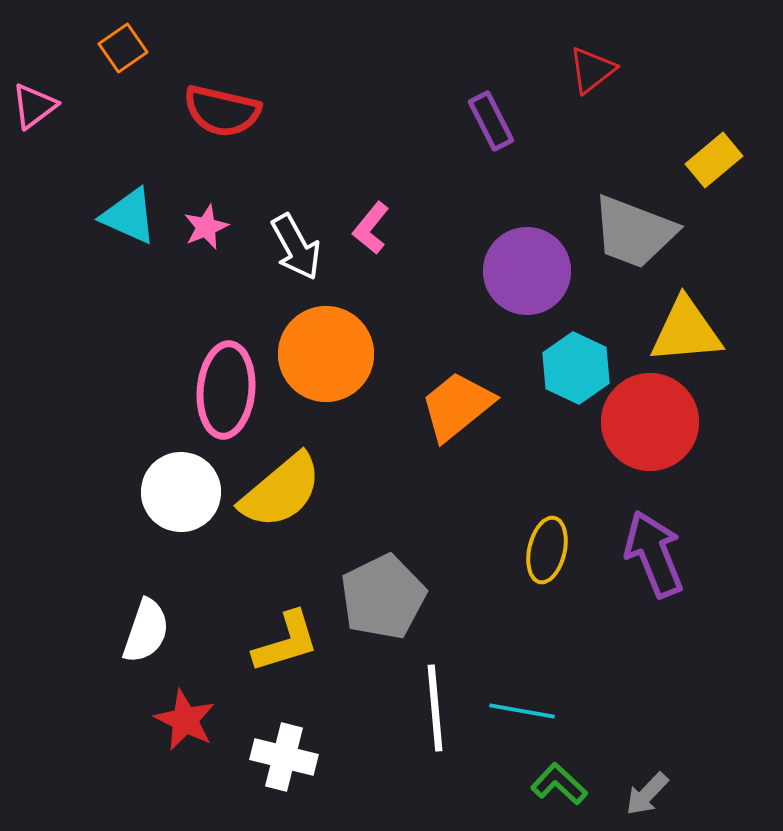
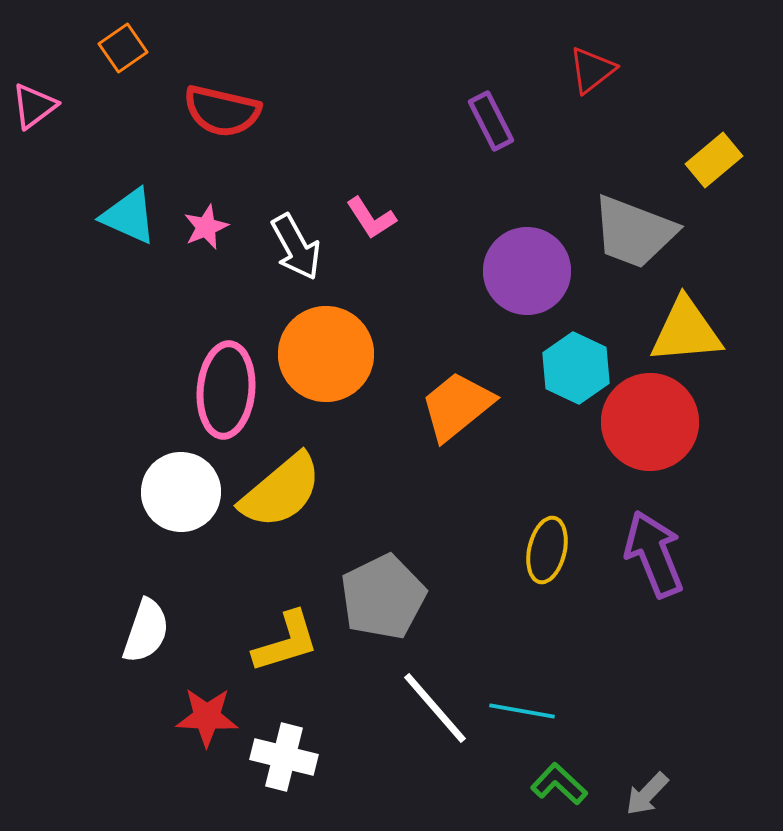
pink L-shape: moved 10 px up; rotated 72 degrees counterclockwise
white line: rotated 36 degrees counterclockwise
red star: moved 22 px right, 3 px up; rotated 24 degrees counterclockwise
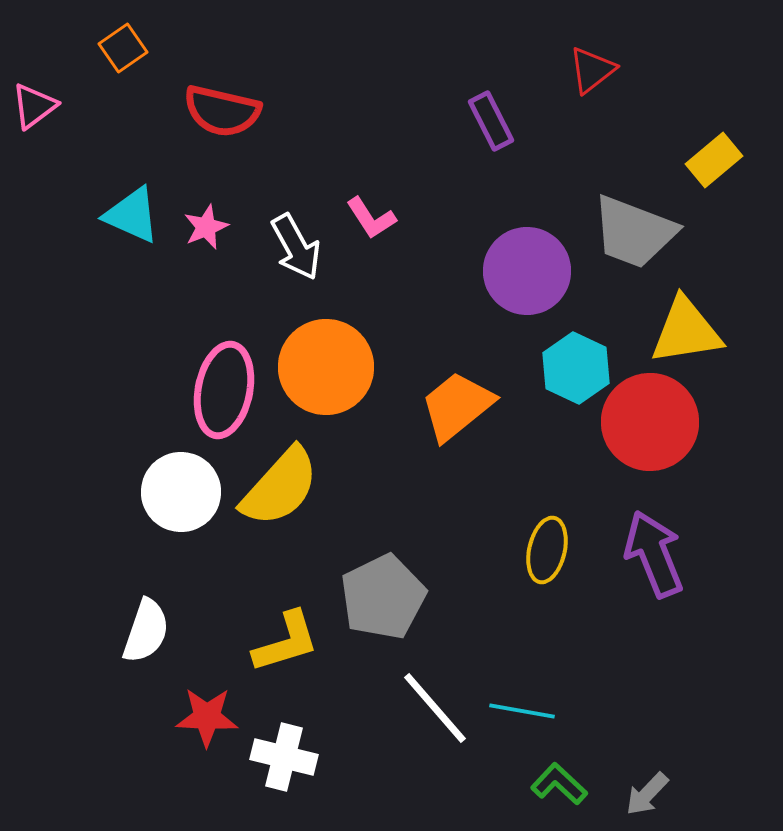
cyan triangle: moved 3 px right, 1 px up
yellow triangle: rotated 4 degrees counterclockwise
orange circle: moved 13 px down
pink ellipse: moved 2 px left; rotated 6 degrees clockwise
yellow semicircle: moved 1 px left, 4 px up; rotated 8 degrees counterclockwise
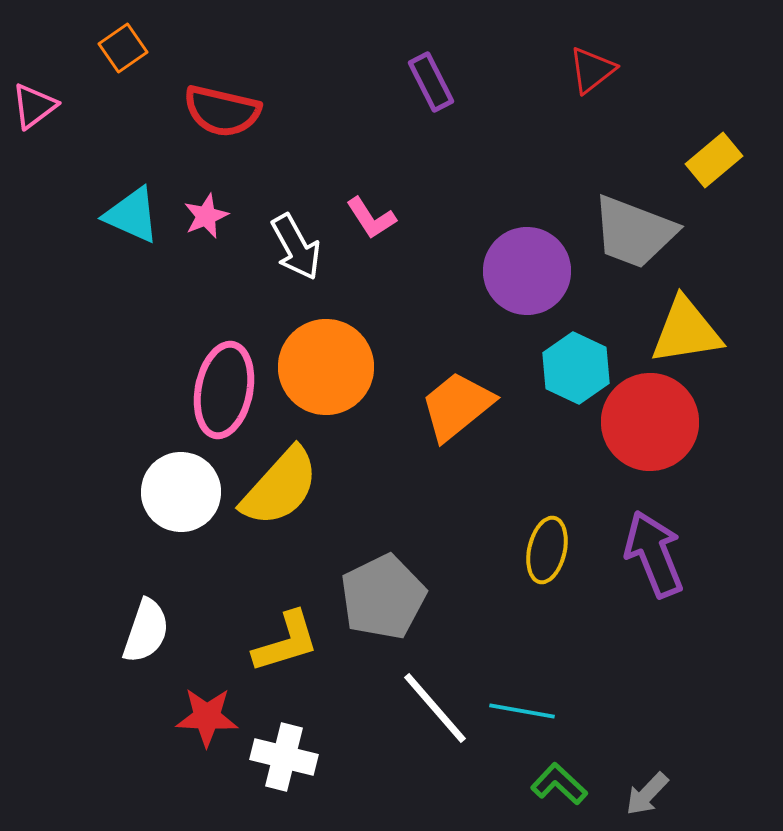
purple rectangle: moved 60 px left, 39 px up
pink star: moved 11 px up
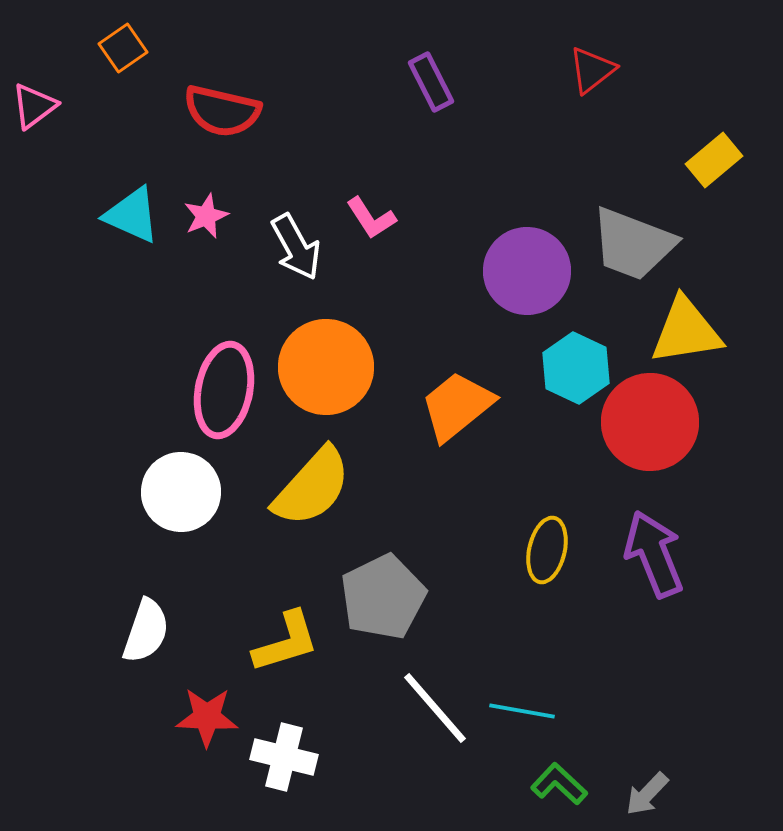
gray trapezoid: moved 1 px left, 12 px down
yellow semicircle: moved 32 px right
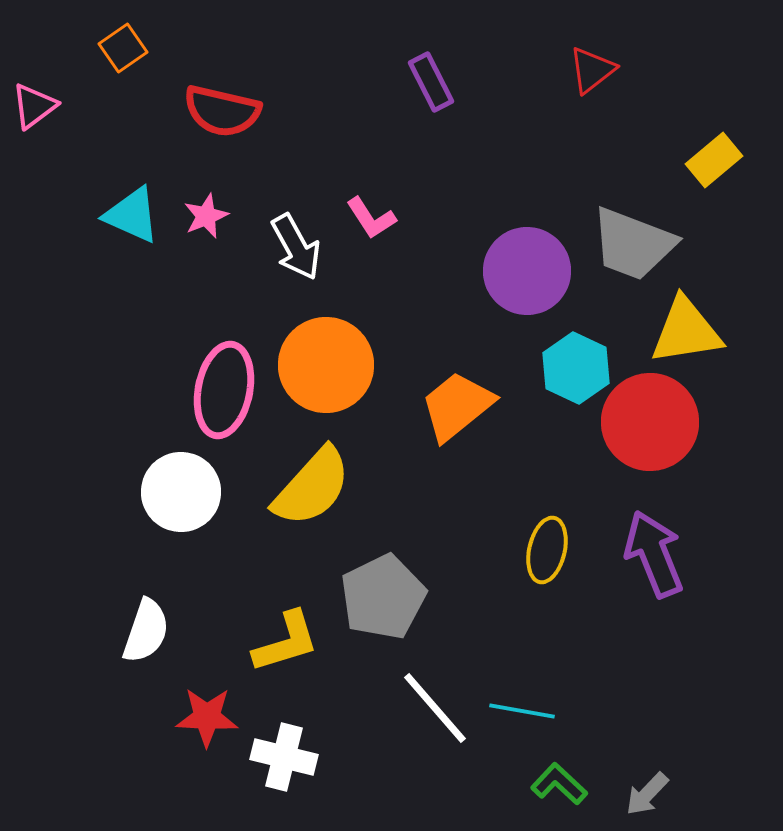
orange circle: moved 2 px up
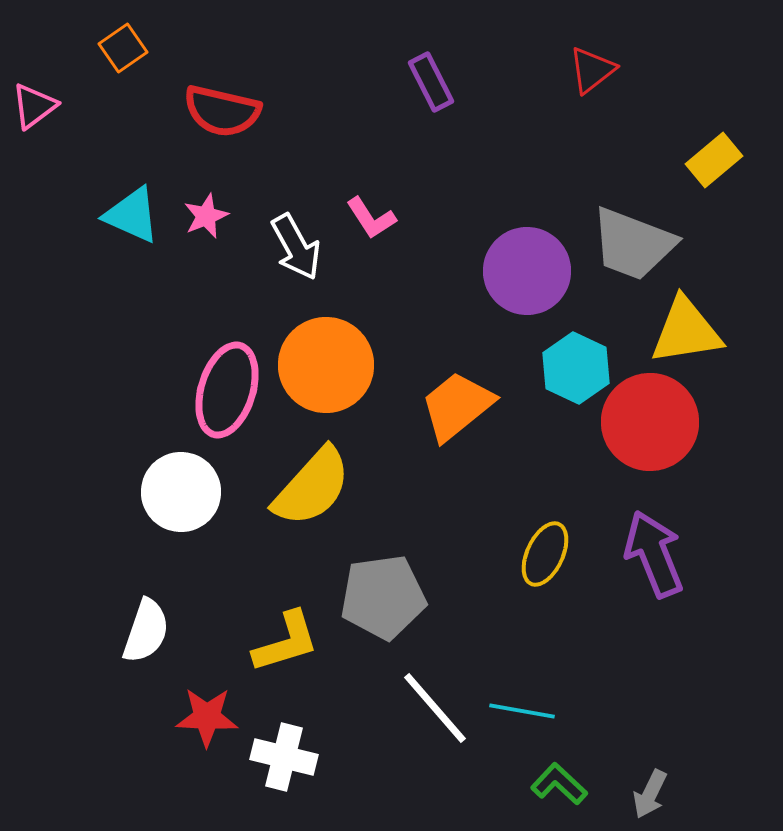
pink ellipse: moved 3 px right; rotated 6 degrees clockwise
yellow ellipse: moved 2 px left, 4 px down; rotated 12 degrees clockwise
gray pentagon: rotated 18 degrees clockwise
gray arrow: moved 3 px right; rotated 18 degrees counterclockwise
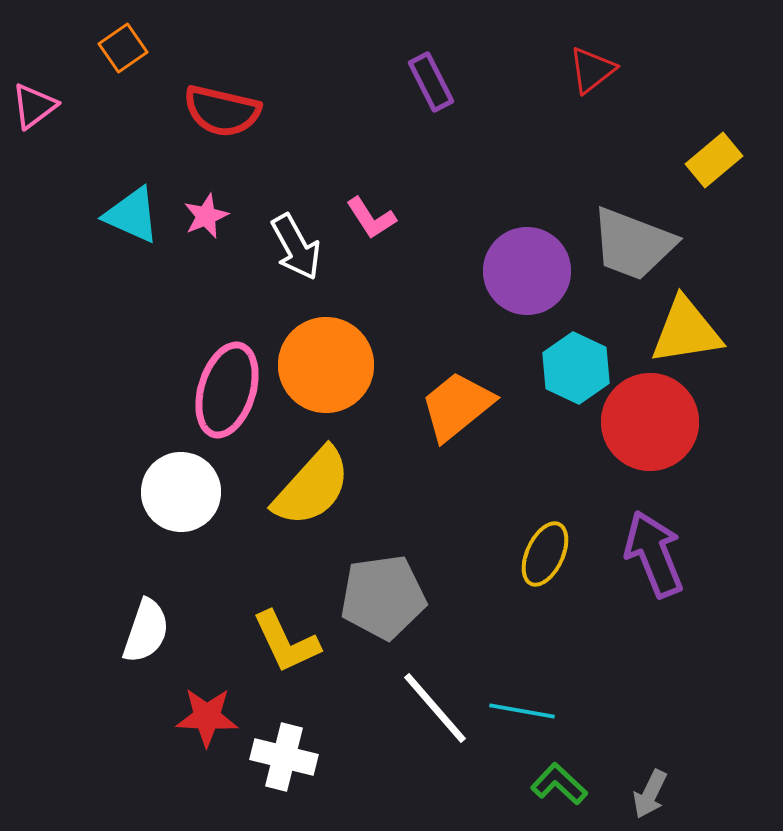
yellow L-shape: rotated 82 degrees clockwise
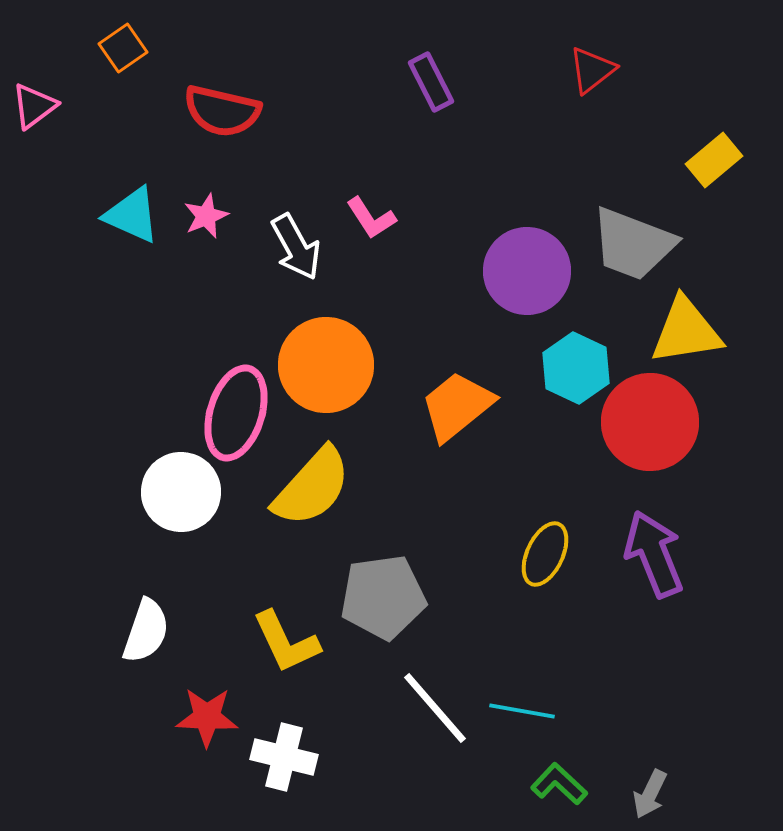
pink ellipse: moved 9 px right, 23 px down
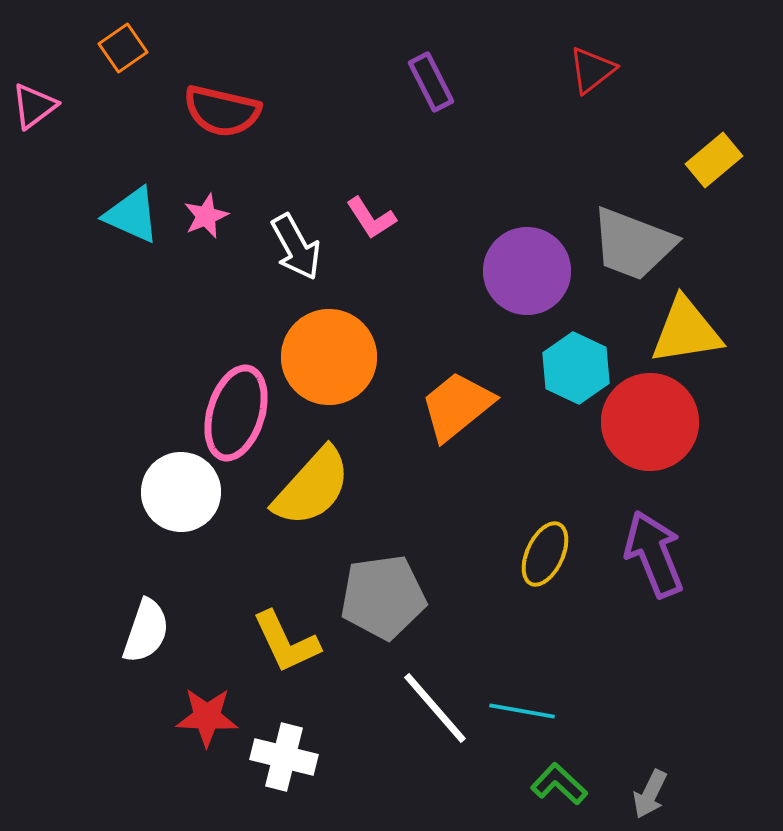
orange circle: moved 3 px right, 8 px up
